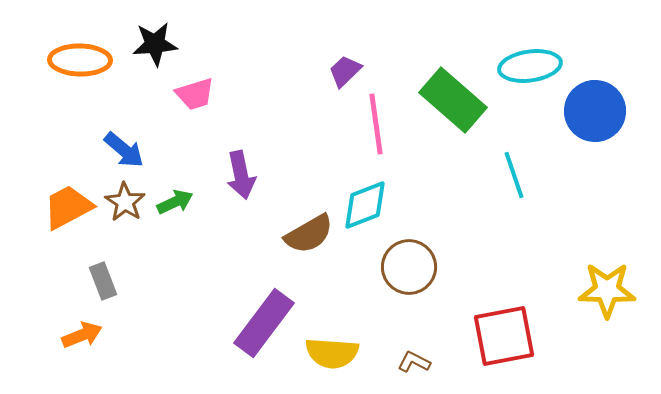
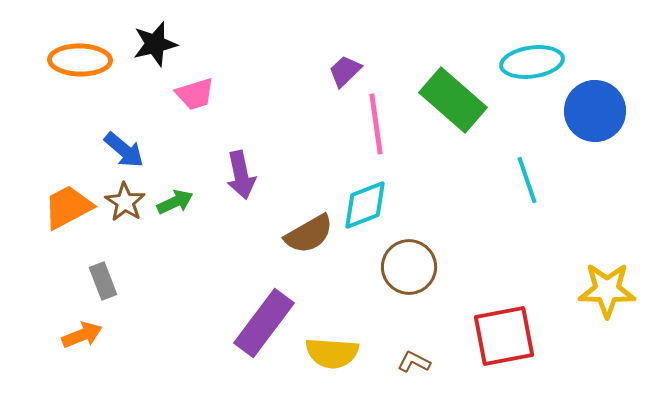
black star: rotated 9 degrees counterclockwise
cyan ellipse: moved 2 px right, 4 px up
cyan line: moved 13 px right, 5 px down
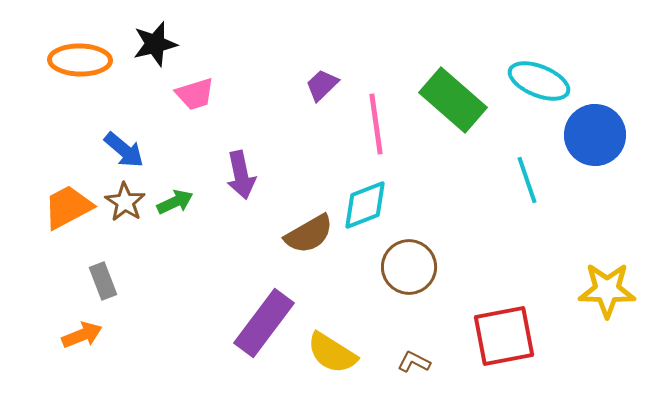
cyan ellipse: moved 7 px right, 19 px down; rotated 30 degrees clockwise
purple trapezoid: moved 23 px left, 14 px down
blue circle: moved 24 px down
yellow semicircle: rotated 28 degrees clockwise
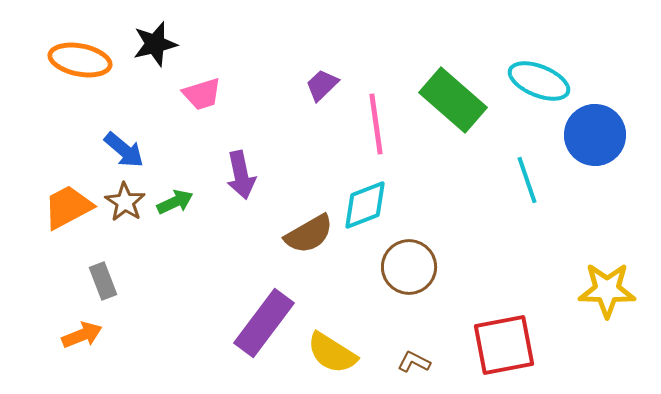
orange ellipse: rotated 10 degrees clockwise
pink trapezoid: moved 7 px right
red square: moved 9 px down
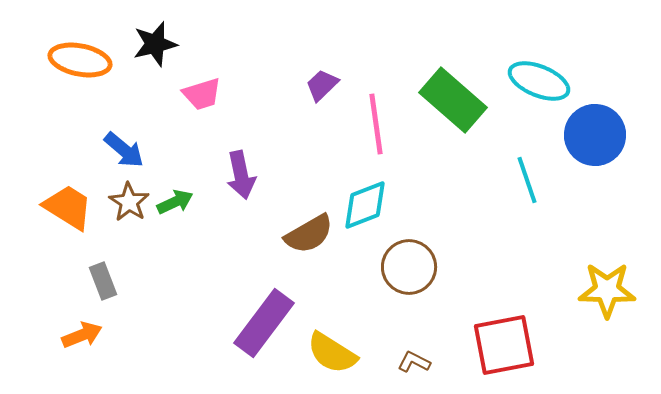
brown star: moved 4 px right
orange trapezoid: rotated 60 degrees clockwise
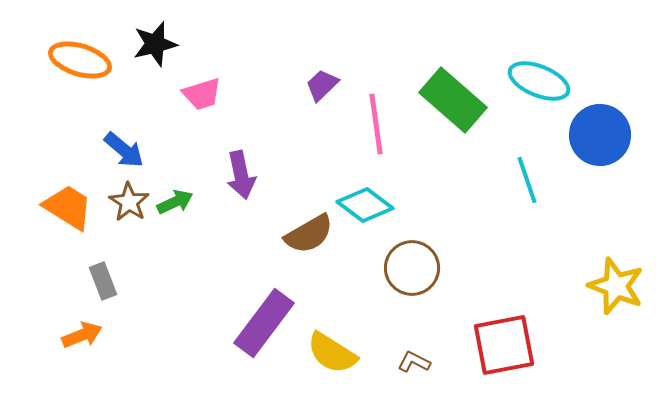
orange ellipse: rotated 6 degrees clockwise
blue circle: moved 5 px right
cyan diamond: rotated 58 degrees clockwise
brown circle: moved 3 px right, 1 px down
yellow star: moved 9 px right, 4 px up; rotated 20 degrees clockwise
